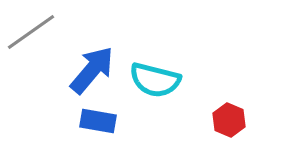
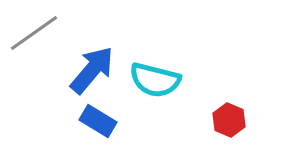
gray line: moved 3 px right, 1 px down
blue rectangle: rotated 21 degrees clockwise
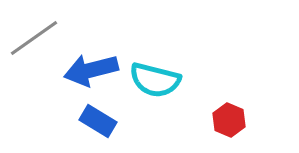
gray line: moved 5 px down
blue arrow: moved 1 px left; rotated 144 degrees counterclockwise
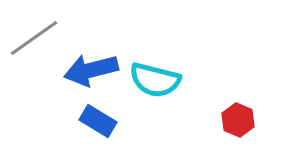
red hexagon: moved 9 px right
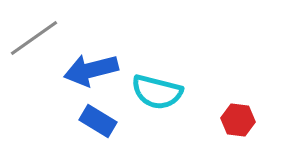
cyan semicircle: moved 2 px right, 12 px down
red hexagon: rotated 16 degrees counterclockwise
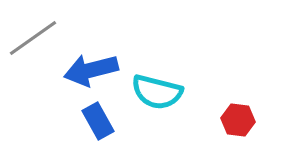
gray line: moved 1 px left
blue rectangle: rotated 30 degrees clockwise
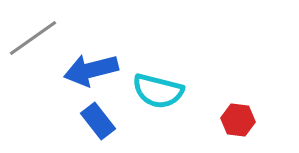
cyan semicircle: moved 1 px right, 1 px up
blue rectangle: rotated 9 degrees counterclockwise
